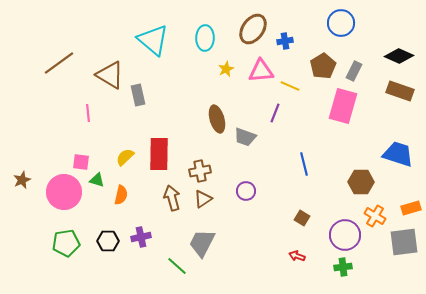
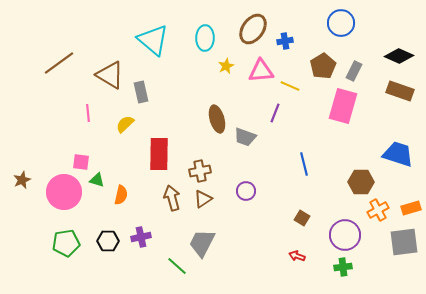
yellow star at (226, 69): moved 3 px up
gray rectangle at (138, 95): moved 3 px right, 3 px up
yellow semicircle at (125, 157): moved 33 px up
orange cross at (375, 216): moved 3 px right, 6 px up; rotated 30 degrees clockwise
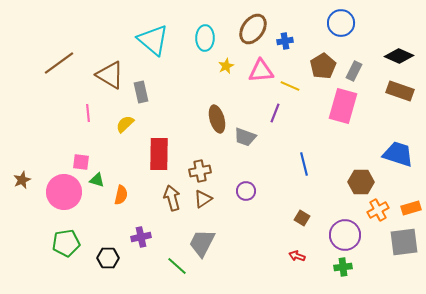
black hexagon at (108, 241): moved 17 px down
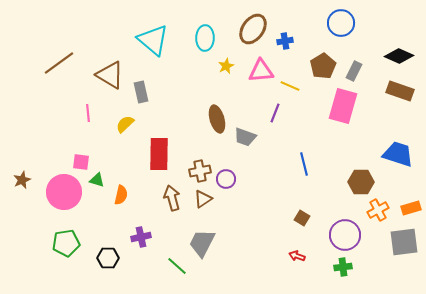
purple circle at (246, 191): moved 20 px left, 12 px up
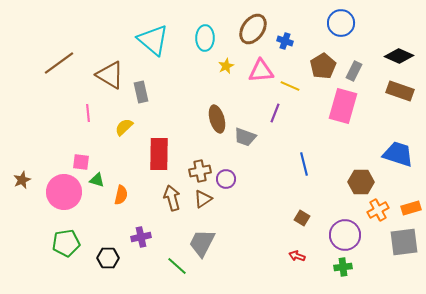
blue cross at (285, 41): rotated 28 degrees clockwise
yellow semicircle at (125, 124): moved 1 px left, 3 px down
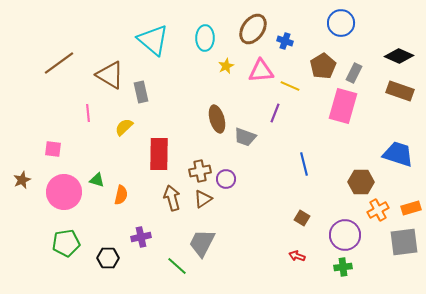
gray rectangle at (354, 71): moved 2 px down
pink square at (81, 162): moved 28 px left, 13 px up
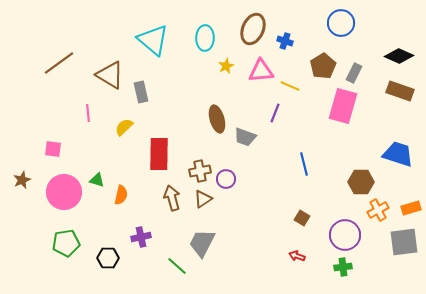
brown ellipse at (253, 29): rotated 12 degrees counterclockwise
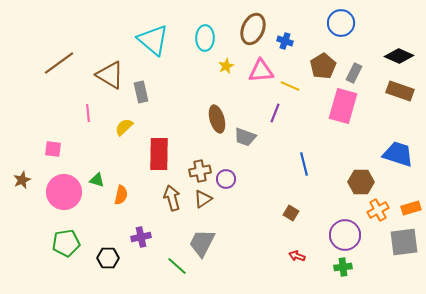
brown square at (302, 218): moved 11 px left, 5 px up
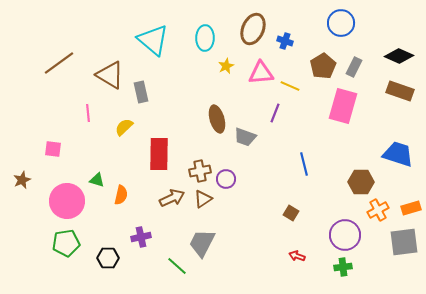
pink triangle at (261, 71): moved 2 px down
gray rectangle at (354, 73): moved 6 px up
pink circle at (64, 192): moved 3 px right, 9 px down
brown arrow at (172, 198): rotated 80 degrees clockwise
